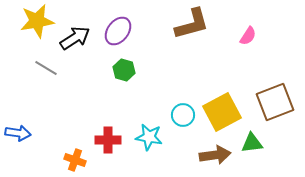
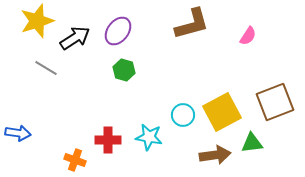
yellow star: rotated 8 degrees counterclockwise
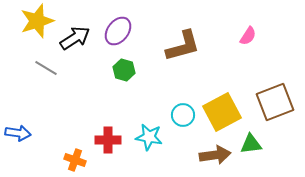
brown L-shape: moved 9 px left, 22 px down
green triangle: moved 1 px left, 1 px down
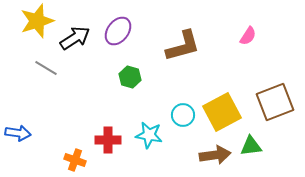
green hexagon: moved 6 px right, 7 px down
cyan star: moved 2 px up
green triangle: moved 2 px down
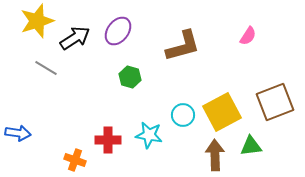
brown arrow: rotated 84 degrees counterclockwise
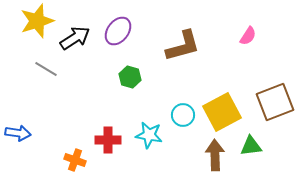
gray line: moved 1 px down
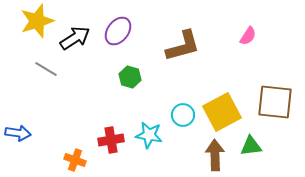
brown square: rotated 27 degrees clockwise
red cross: moved 3 px right; rotated 10 degrees counterclockwise
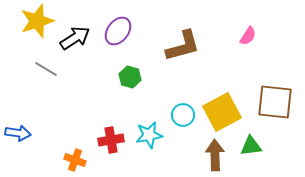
cyan star: rotated 20 degrees counterclockwise
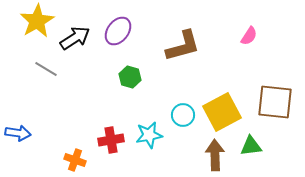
yellow star: rotated 12 degrees counterclockwise
pink semicircle: moved 1 px right
